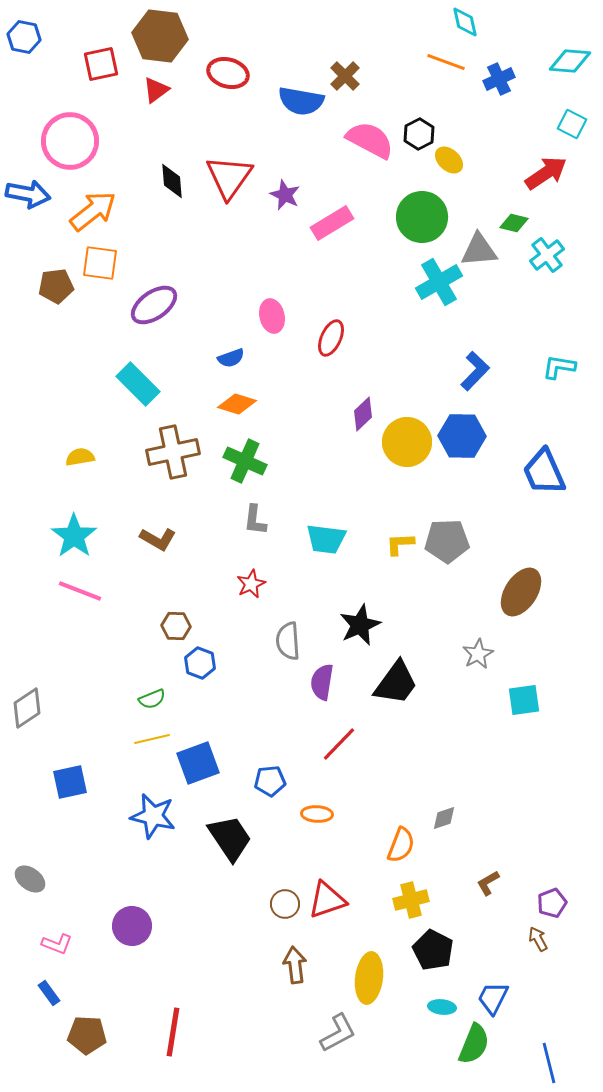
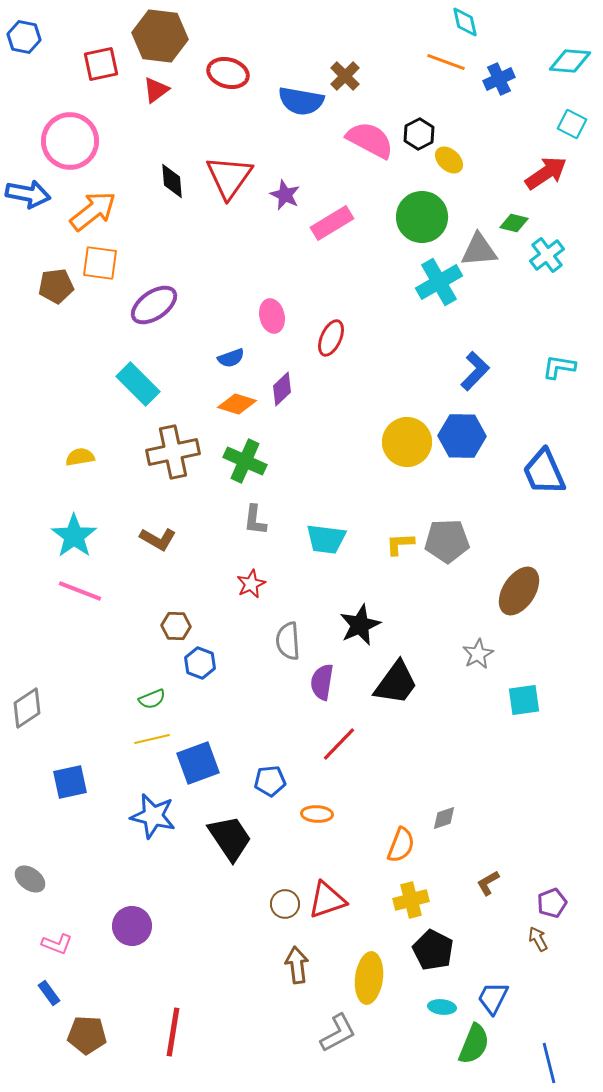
purple diamond at (363, 414): moved 81 px left, 25 px up
brown ellipse at (521, 592): moved 2 px left, 1 px up
brown arrow at (295, 965): moved 2 px right
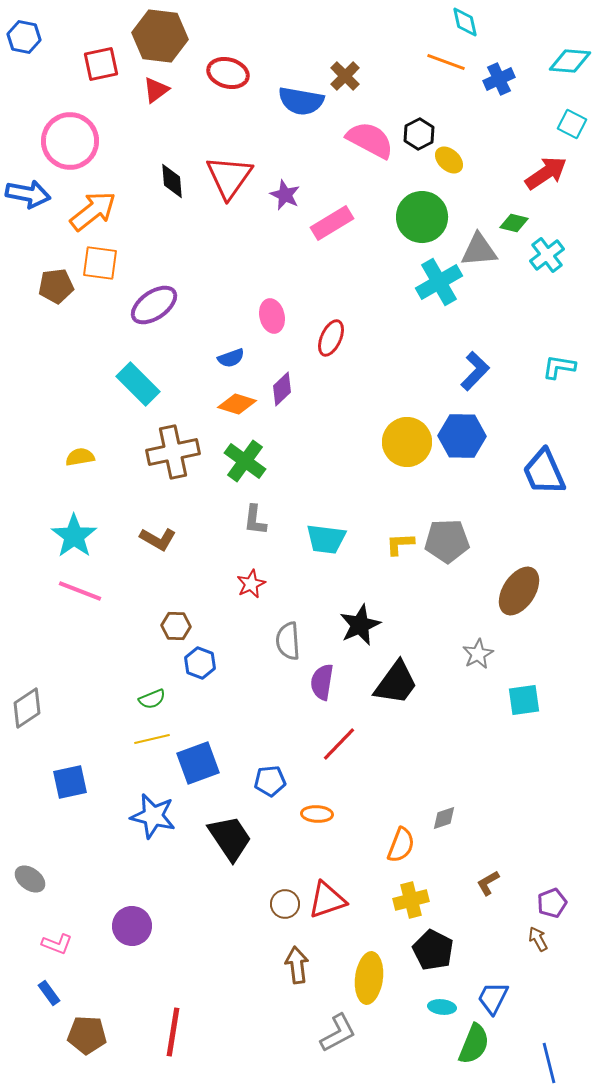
green cross at (245, 461): rotated 12 degrees clockwise
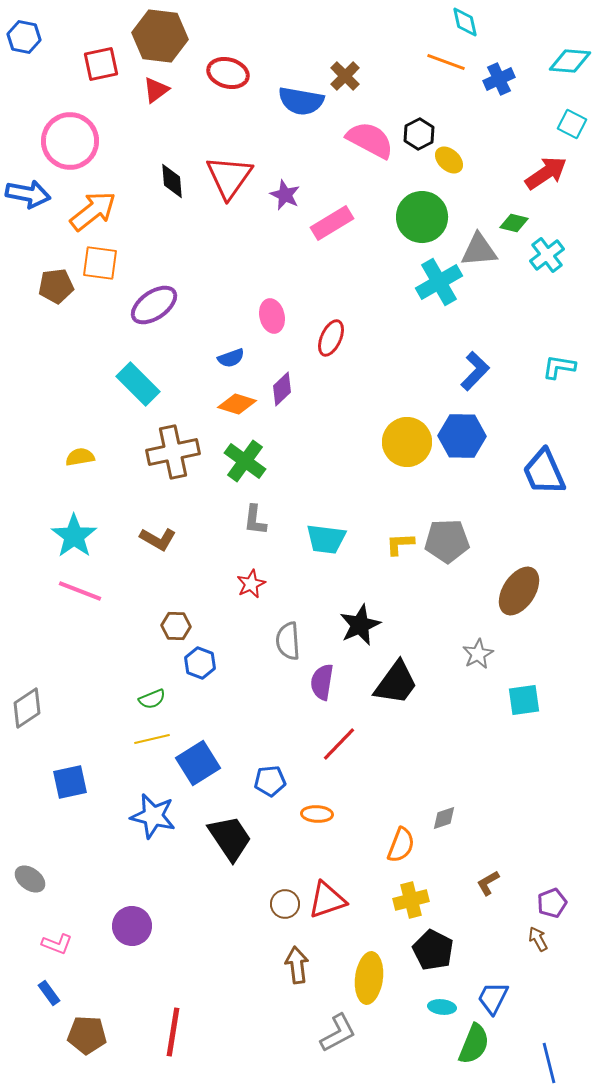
blue square at (198, 763): rotated 12 degrees counterclockwise
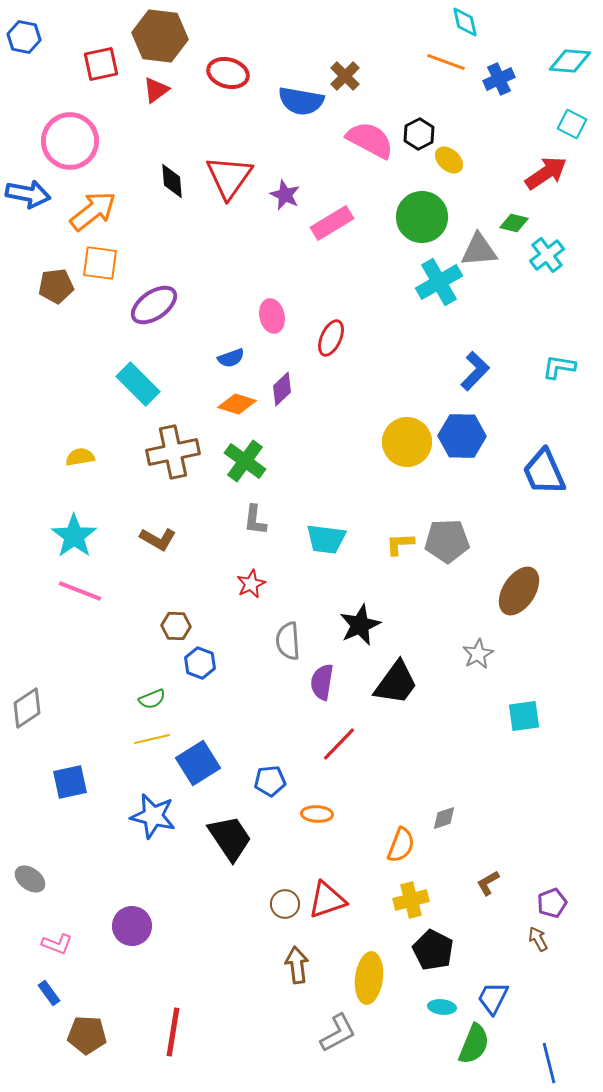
cyan square at (524, 700): moved 16 px down
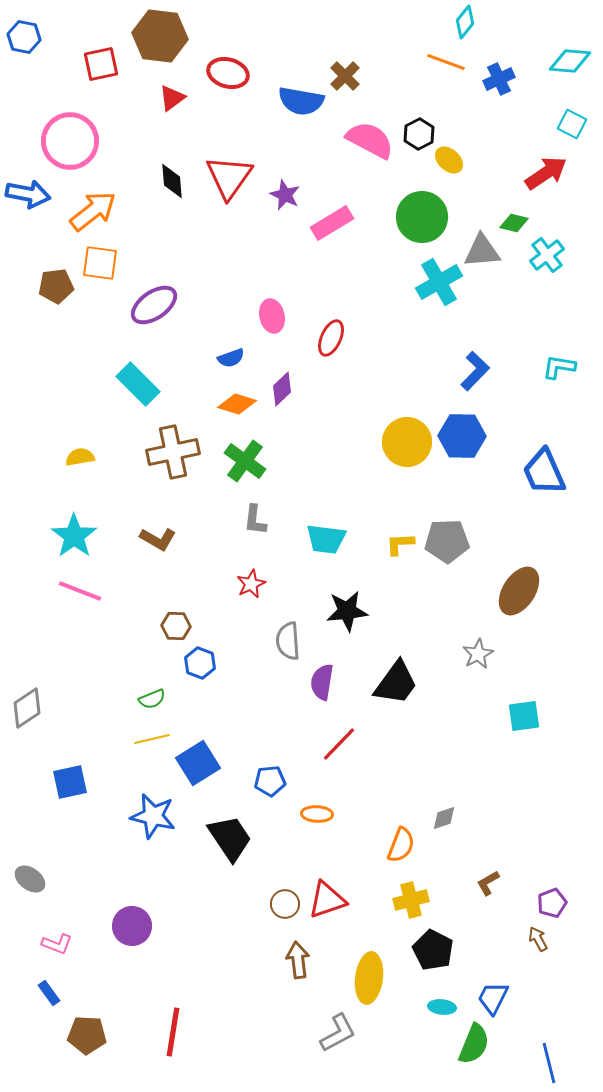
cyan diamond at (465, 22): rotated 52 degrees clockwise
red triangle at (156, 90): moved 16 px right, 8 px down
gray triangle at (479, 250): moved 3 px right, 1 px down
black star at (360, 625): moved 13 px left, 14 px up; rotated 18 degrees clockwise
brown arrow at (297, 965): moved 1 px right, 5 px up
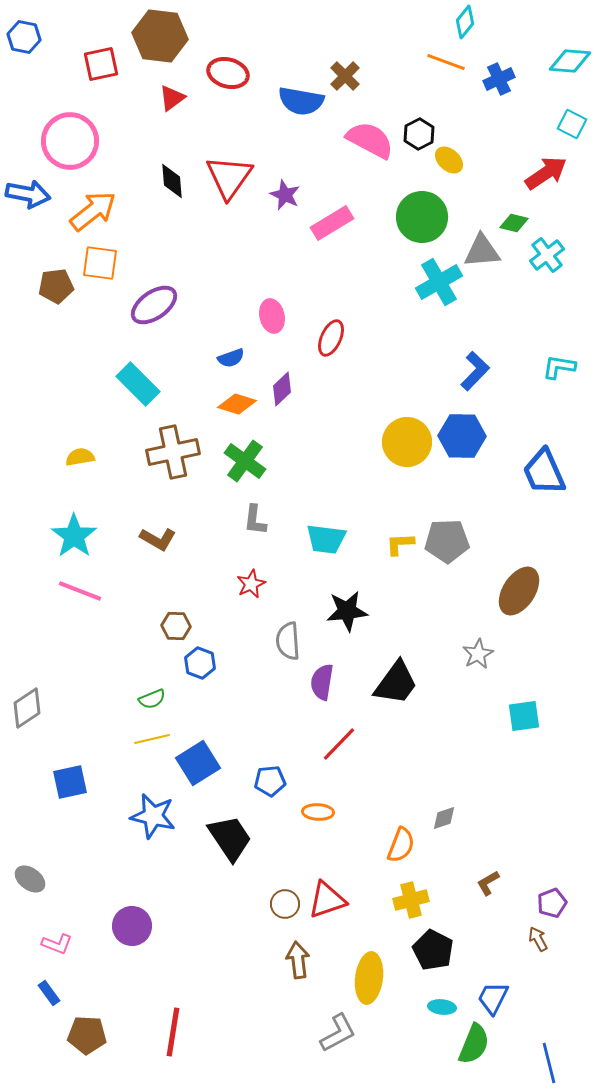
orange ellipse at (317, 814): moved 1 px right, 2 px up
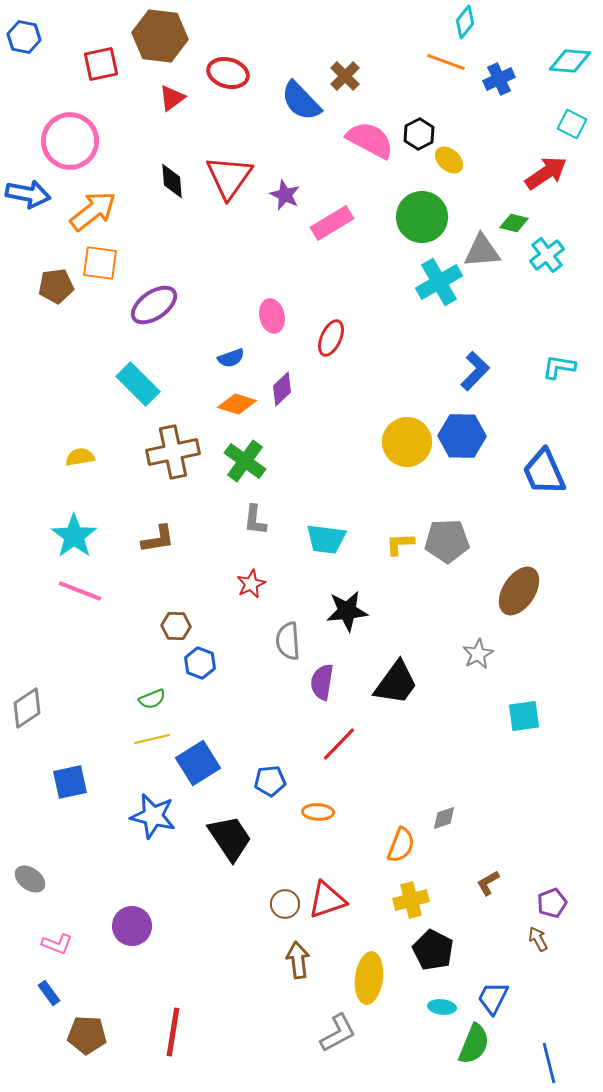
blue semicircle at (301, 101): rotated 36 degrees clockwise
brown L-shape at (158, 539): rotated 39 degrees counterclockwise
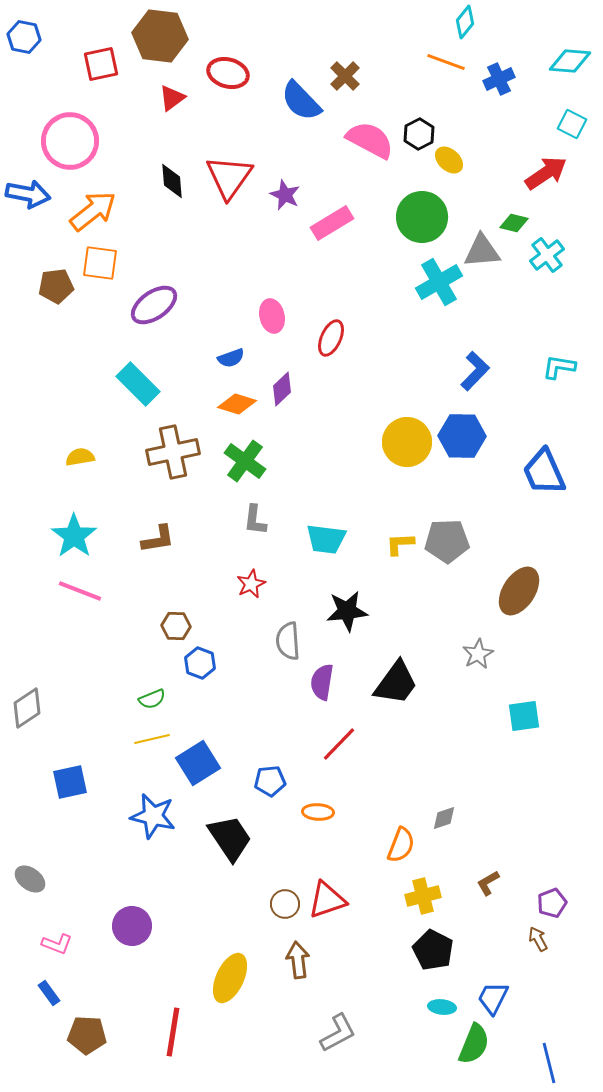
yellow cross at (411, 900): moved 12 px right, 4 px up
yellow ellipse at (369, 978): moved 139 px left; rotated 18 degrees clockwise
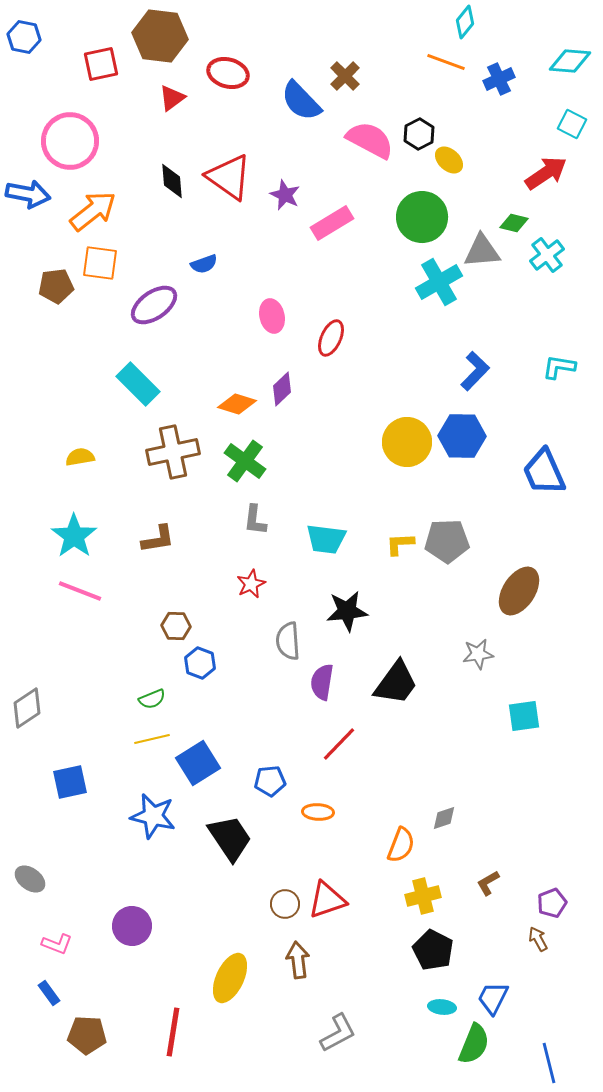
red triangle at (229, 177): rotated 30 degrees counterclockwise
blue semicircle at (231, 358): moved 27 px left, 94 px up
gray star at (478, 654): rotated 20 degrees clockwise
